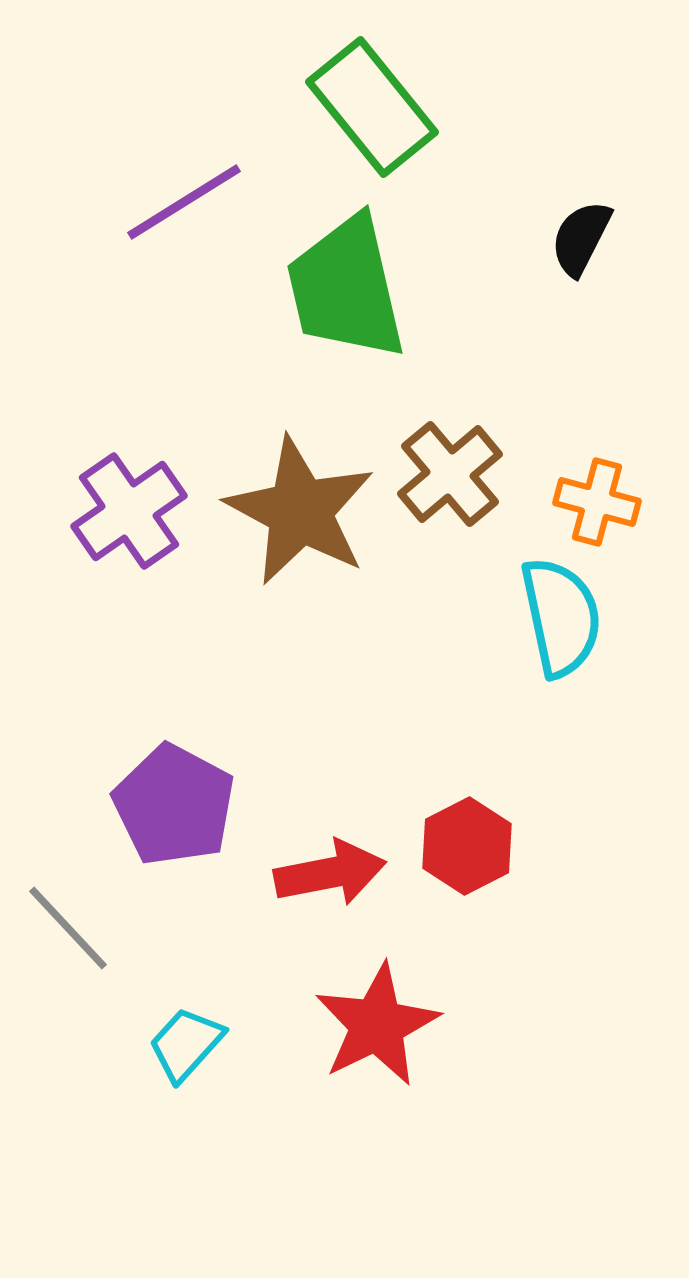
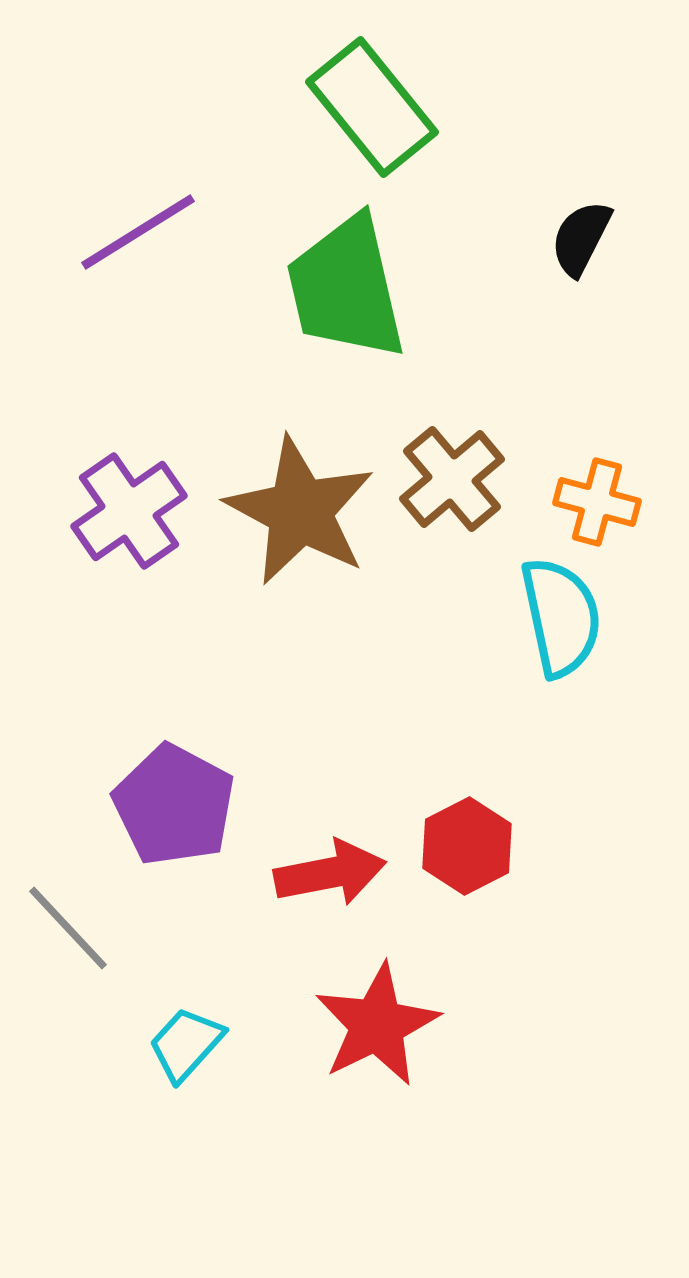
purple line: moved 46 px left, 30 px down
brown cross: moved 2 px right, 5 px down
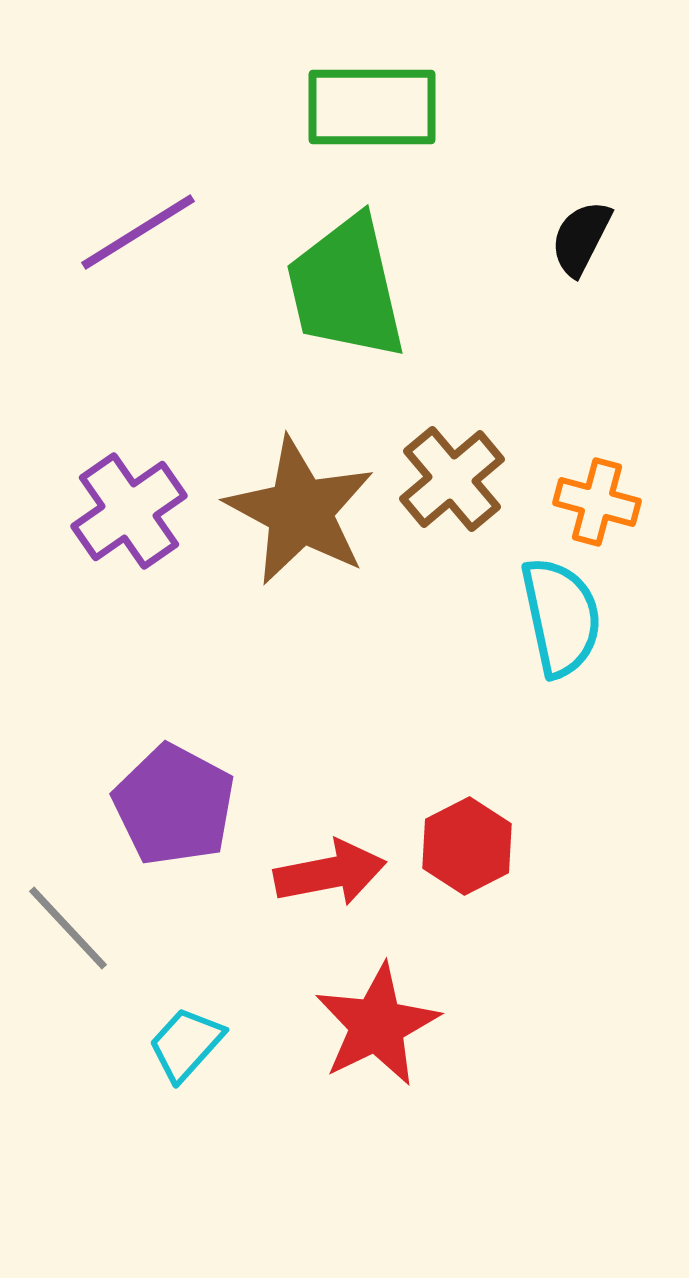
green rectangle: rotated 51 degrees counterclockwise
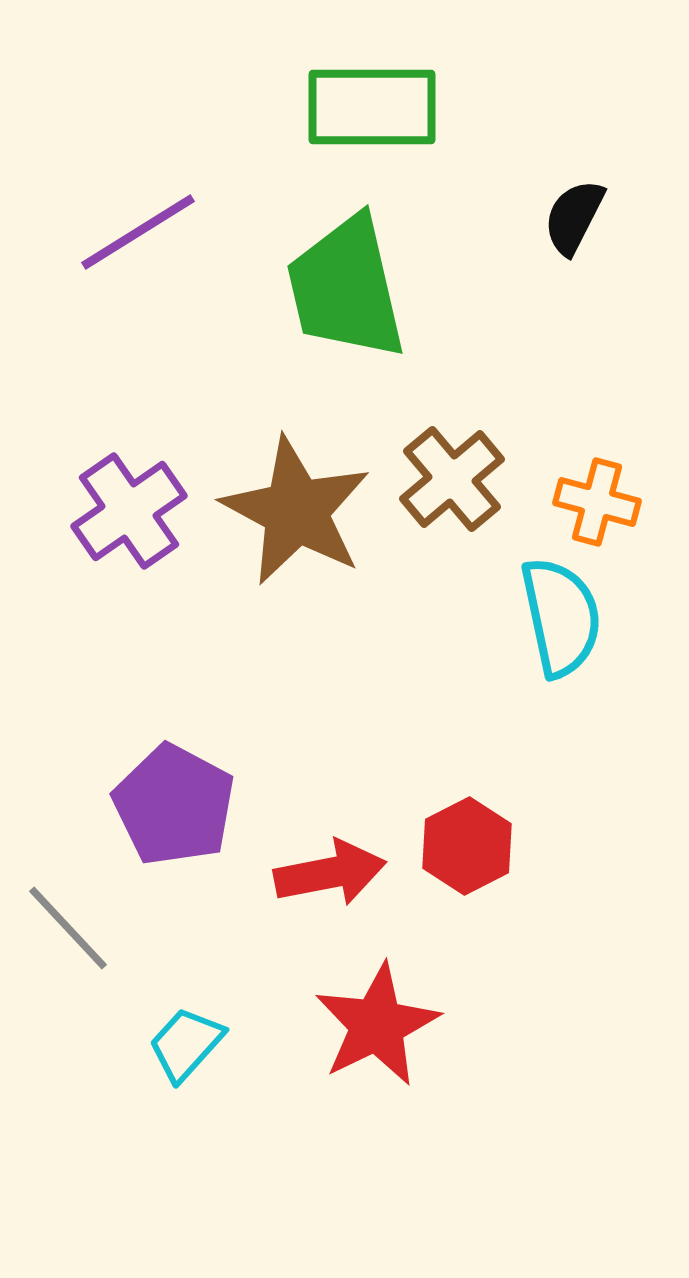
black semicircle: moved 7 px left, 21 px up
brown star: moved 4 px left
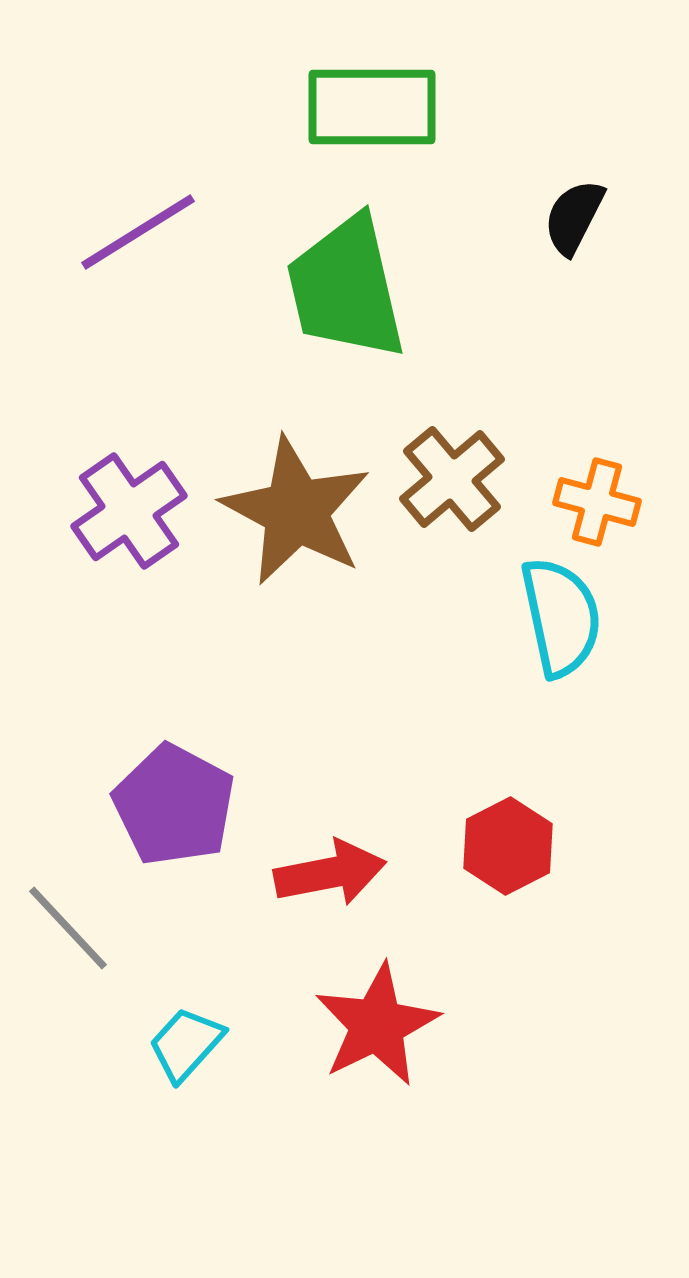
red hexagon: moved 41 px right
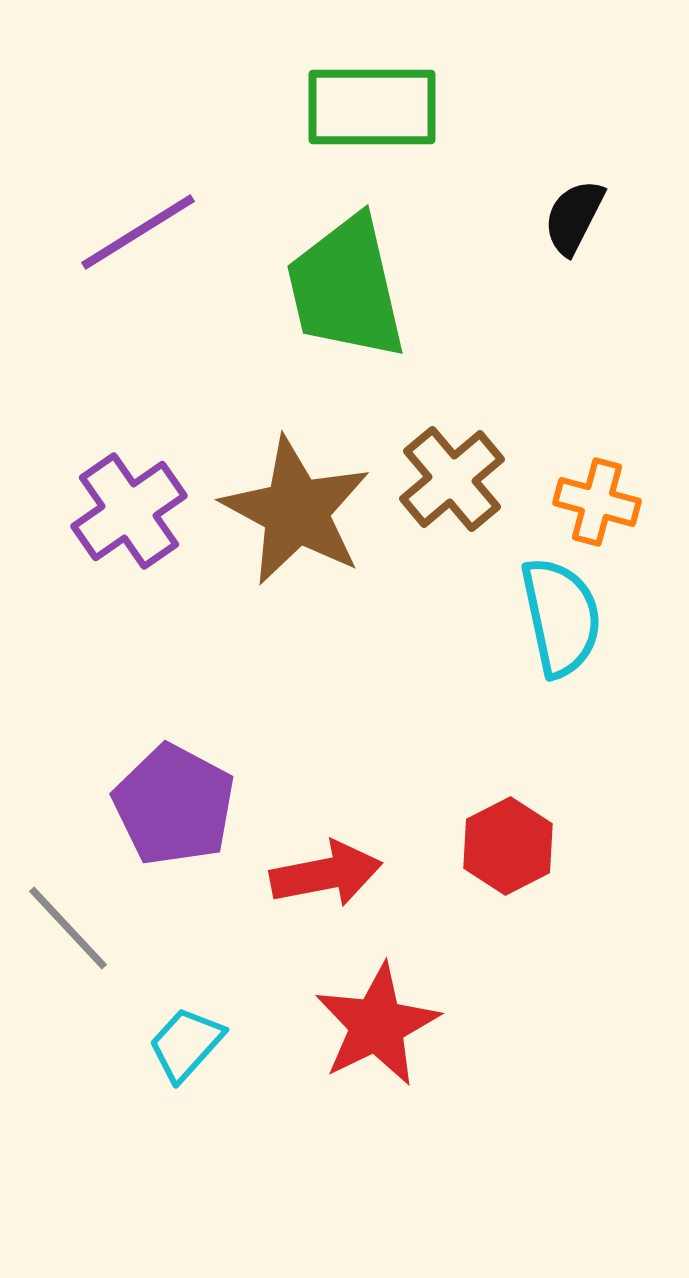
red arrow: moved 4 px left, 1 px down
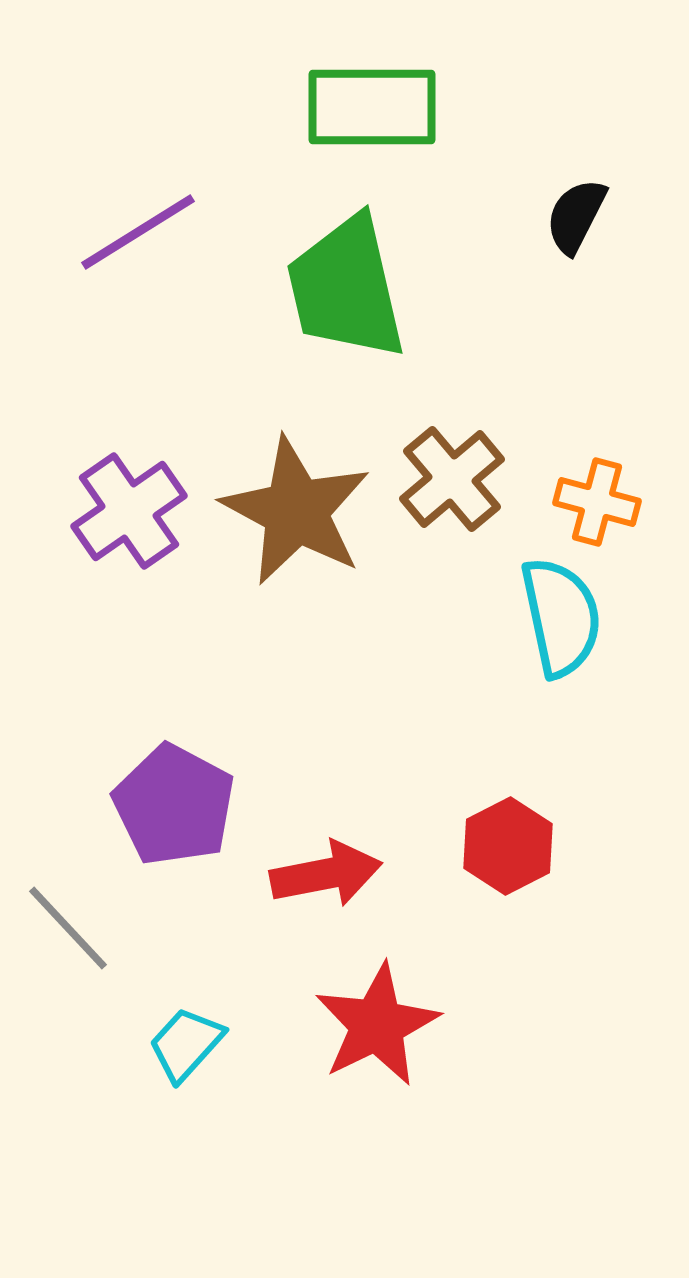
black semicircle: moved 2 px right, 1 px up
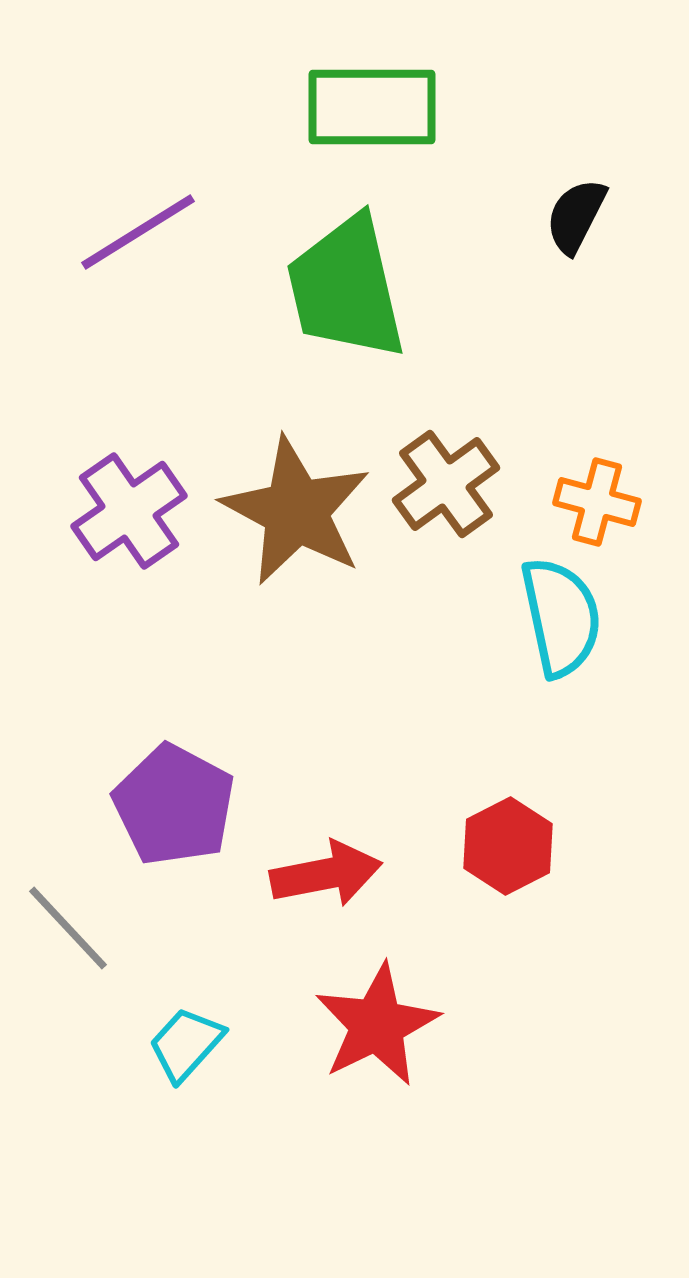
brown cross: moved 6 px left, 5 px down; rotated 4 degrees clockwise
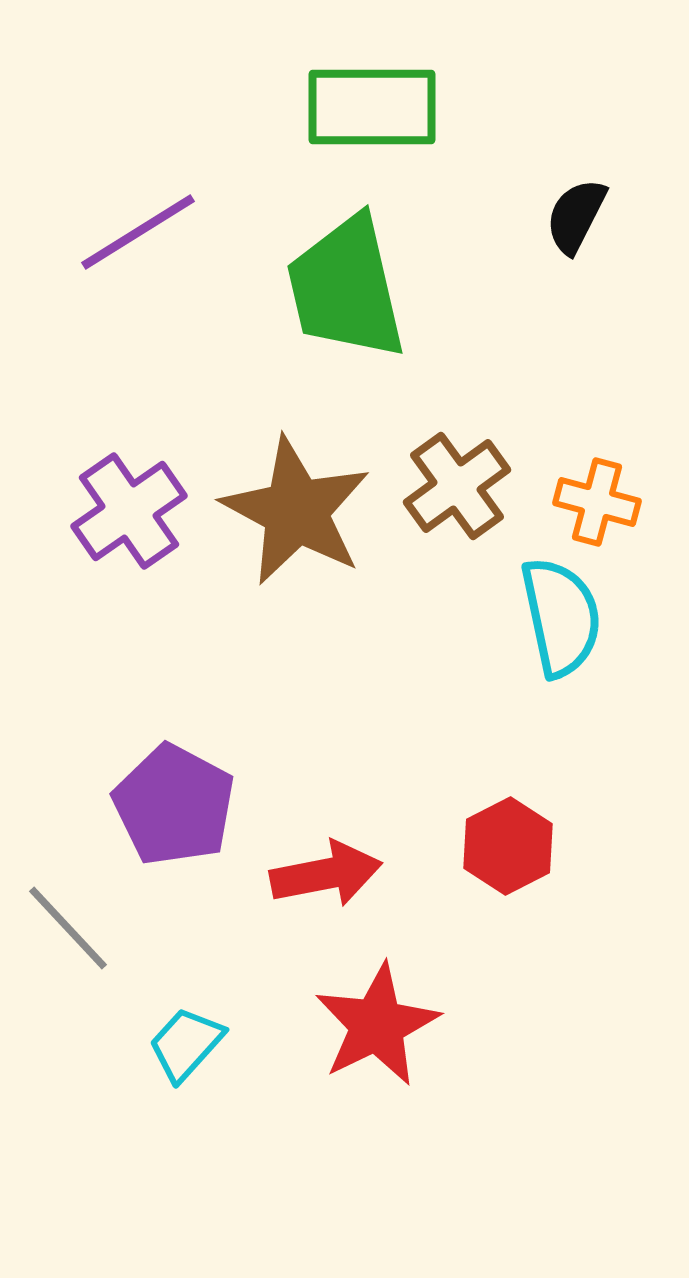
brown cross: moved 11 px right, 2 px down
